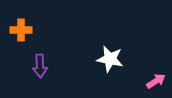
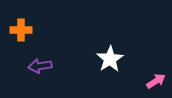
white star: rotated 28 degrees clockwise
purple arrow: rotated 85 degrees clockwise
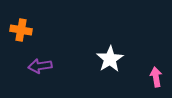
orange cross: rotated 10 degrees clockwise
pink arrow: moved 4 px up; rotated 66 degrees counterclockwise
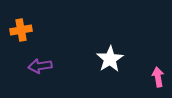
orange cross: rotated 20 degrees counterclockwise
pink arrow: moved 2 px right
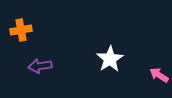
pink arrow: moved 1 px right, 2 px up; rotated 48 degrees counterclockwise
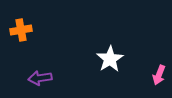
purple arrow: moved 12 px down
pink arrow: rotated 102 degrees counterclockwise
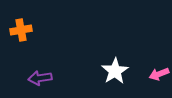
white star: moved 5 px right, 12 px down
pink arrow: moved 1 px up; rotated 48 degrees clockwise
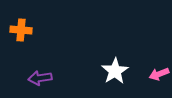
orange cross: rotated 15 degrees clockwise
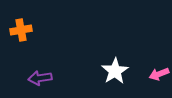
orange cross: rotated 15 degrees counterclockwise
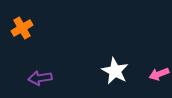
orange cross: moved 1 px right, 2 px up; rotated 20 degrees counterclockwise
white star: rotated 12 degrees counterclockwise
